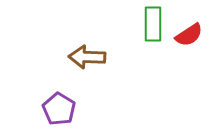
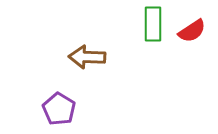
red semicircle: moved 3 px right, 4 px up
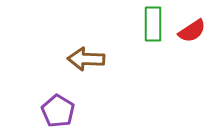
brown arrow: moved 1 px left, 2 px down
purple pentagon: moved 1 px left, 2 px down
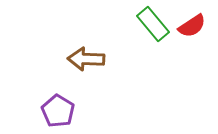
green rectangle: rotated 40 degrees counterclockwise
red semicircle: moved 5 px up
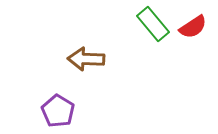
red semicircle: moved 1 px right, 1 px down
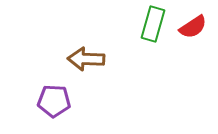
green rectangle: rotated 56 degrees clockwise
purple pentagon: moved 4 px left, 10 px up; rotated 28 degrees counterclockwise
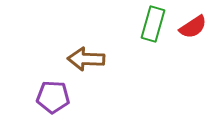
purple pentagon: moved 1 px left, 4 px up
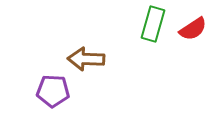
red semicircle: moved 2 px down
purple pentagon: moved 6 px up
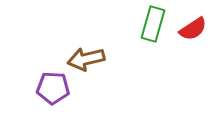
brown arrow: rotated 15 degrees counterclockwise
purple pentagon: moved 3 px up
